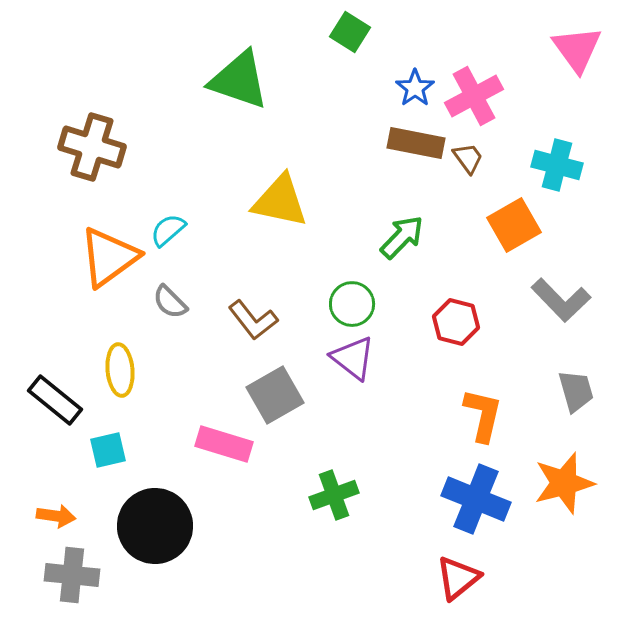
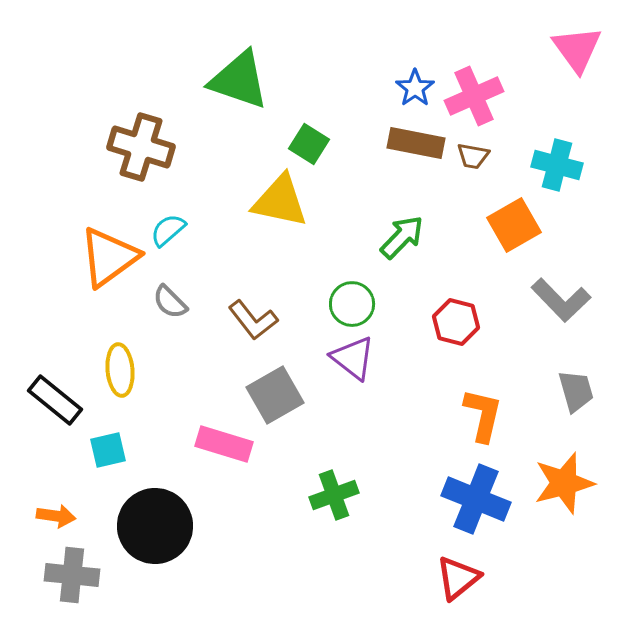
green square: moved 41 px left, 112 px down
pink cross: rotated 4 degrees clockwise
brown cross: moved 49 px right
brown trapezoid: moved 5 px right, 2 px up; rotated 136 degrees clockwise
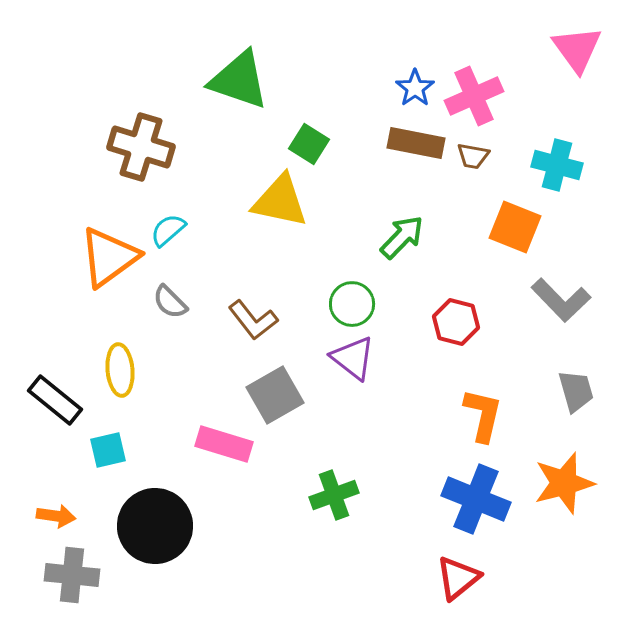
orange square: moved 1 px right, 2 px down; rotated 38 degrees counterclockwise
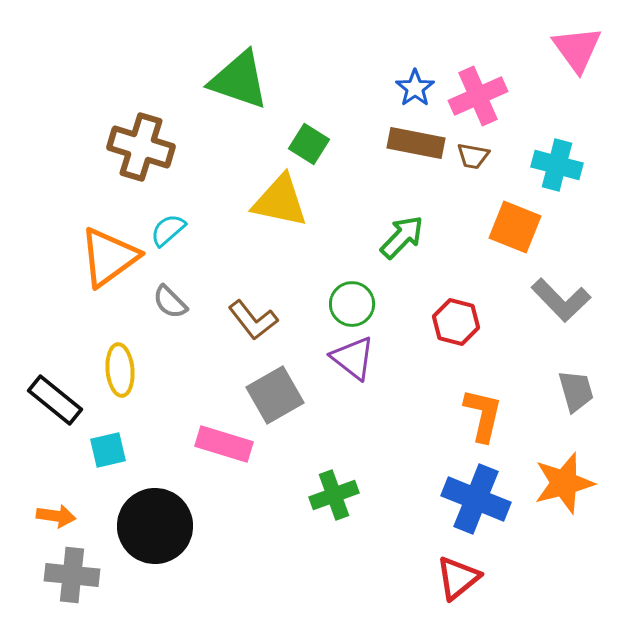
pink cross: moved 4 px right
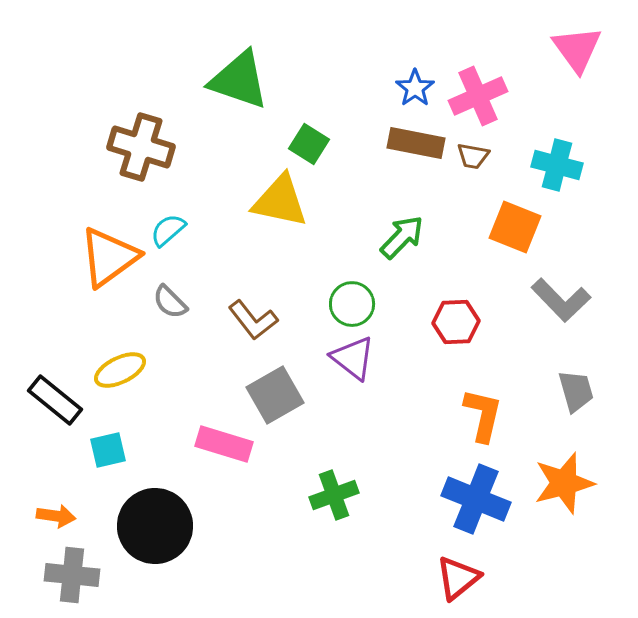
red hexagon: rotated 18 degrees counterclockwise
yellow ellipse: rotated 69 degrees clockwise
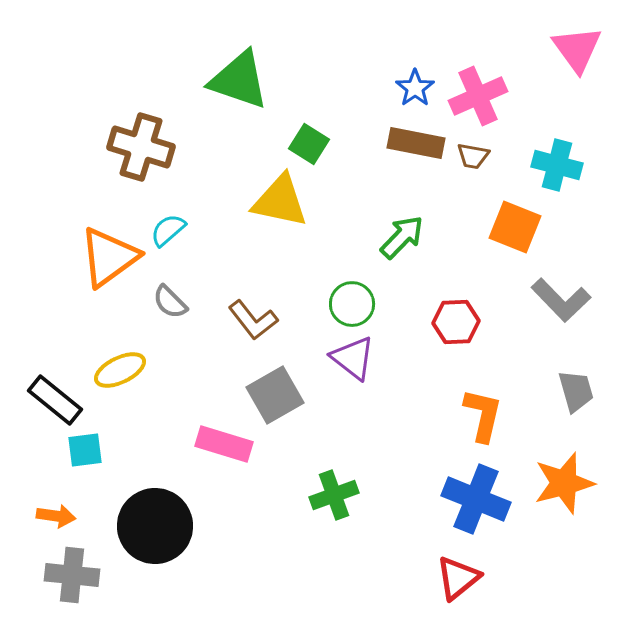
cyan square: moved 23 px left; rotated 6 degrees clockwise
